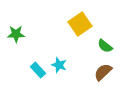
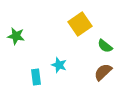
green star: moved 2 px down; rotated 12 degrees clockwise
cyan rectangle: moved 2 px left, 7 px down; rotated 35 degrees clockwise
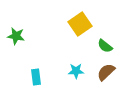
cyan star: moved 17 px right, 6 px down; rotated 21 degrees counterclockwise
brown semicircle: moved 3 px right
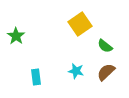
green star: rotated 24 degrees clockwise
cyan star: rotated 14 degrees clockwise
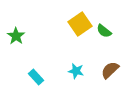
green semicircle: moved 1 px left, 15 px up
brown semicircle: moved 4 px right, 2 px up
cyan rectangle: rotated 35 degrees counterclockwise
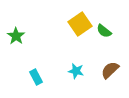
cyan rectangle: rotated 14 degrees clockwise
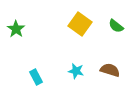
yellow square: rotated 20 degrees counterclockwise
green semicircle: moved 12 px right, 5 px up
green star: moved 7 px up
brown semicircle: rotated 60 degrees clockwise
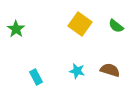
cyan star: moved 1 px right
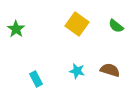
yellow square: moved 3 px left
cyan rectangle: moved 2 px down
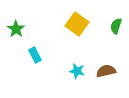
green semicircle: rotated 70 degrees clockwise
brown semicircle: moved 4 px left, 1 px down; rotated 30 degrees counterclockwise
cyan rectangle: moved 1 px left, 24 px up
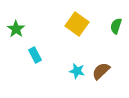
brown semicircle: moved 5 px left; rotated 30 degrees counterclockwise
